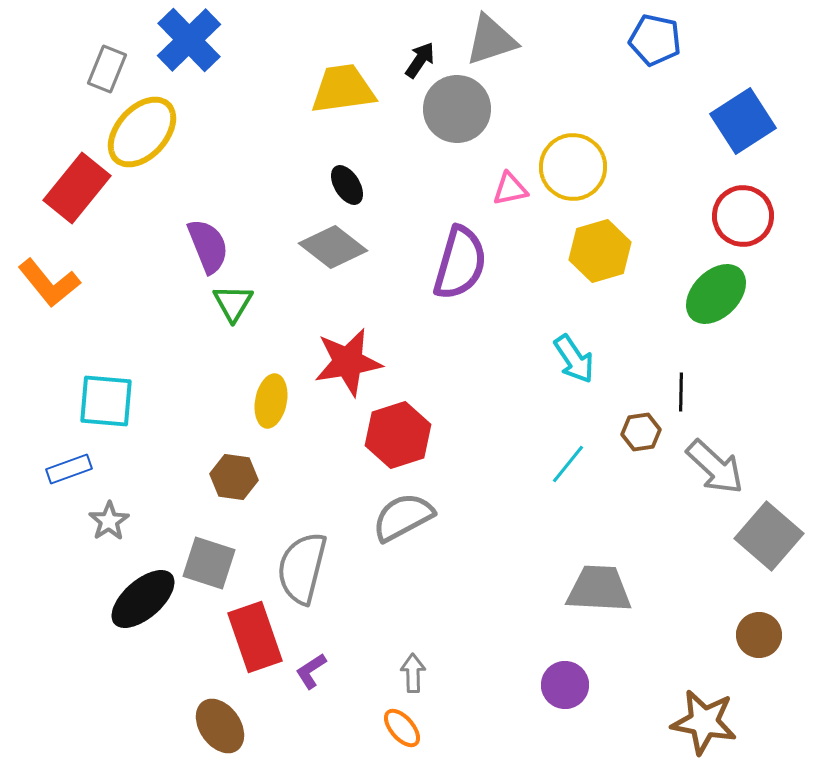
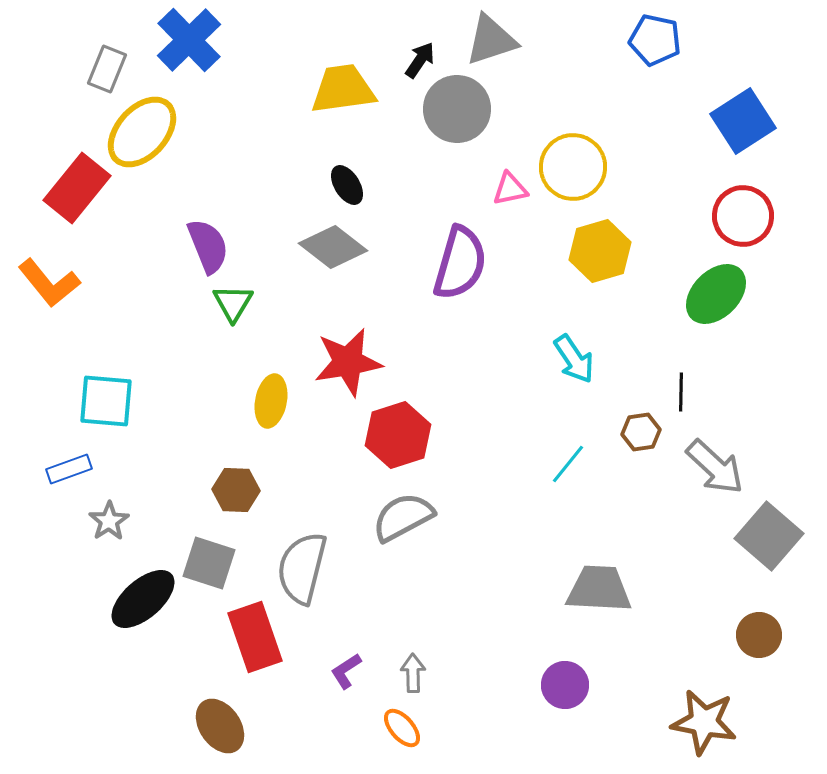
brown hexagon at (234, 477): moved 2 px right, 13 px down; rotated 6 degrees counterclockwise
purple L-shape at (311, 671): moved 35 px right
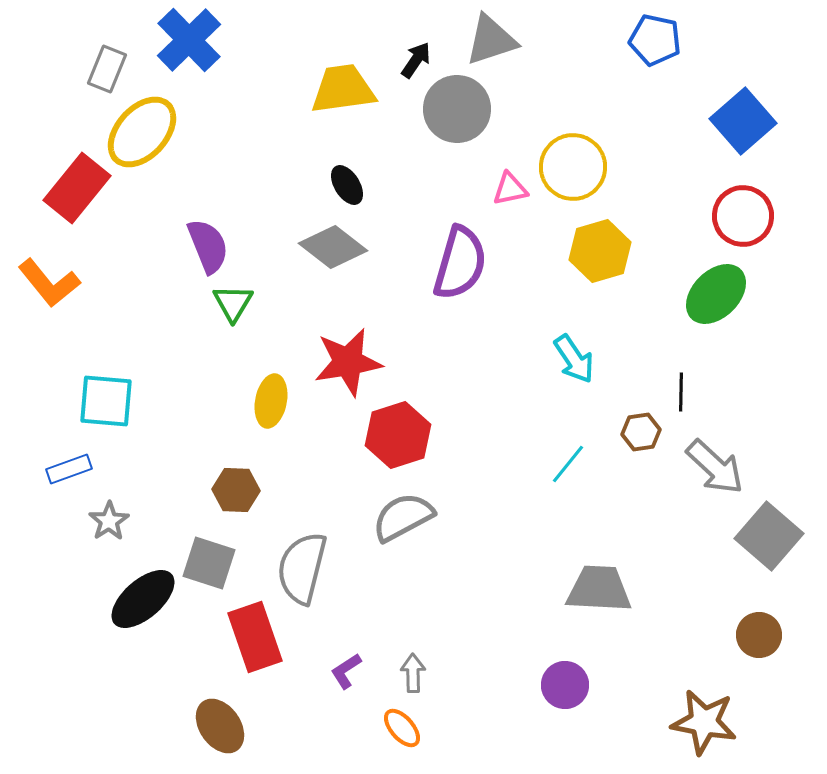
black arrow at (420, 60): moved 4 px left
blue square at (743, 121): rotated 8 degrees counterclockwise
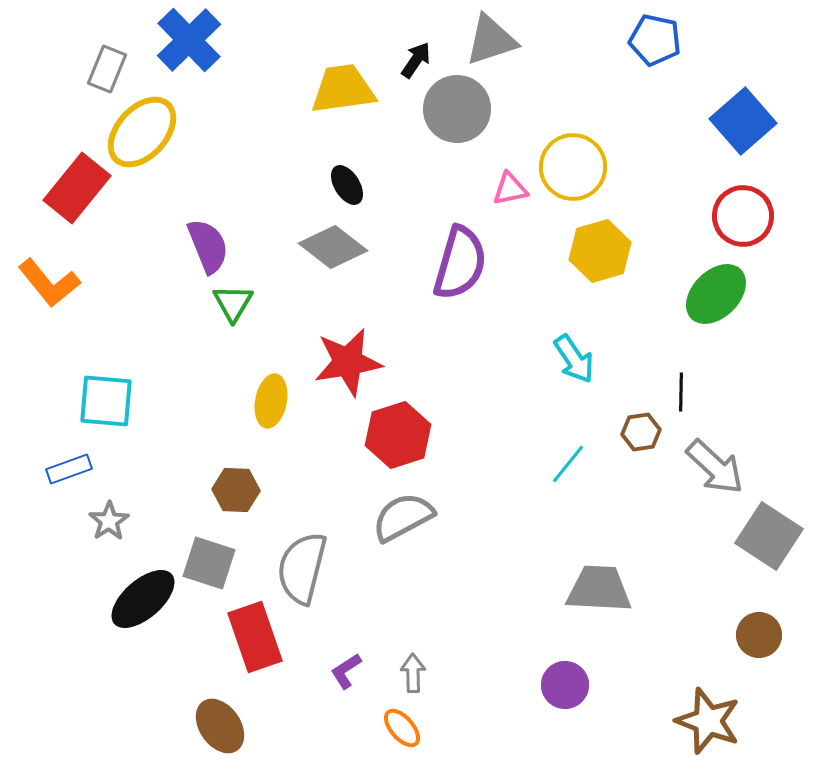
gray square at (769, 536): rotated 8 degrees counterclockwise
brown star at (704, 722): moved 4 px right, 1 px up; rotated 10 degrees clockwise
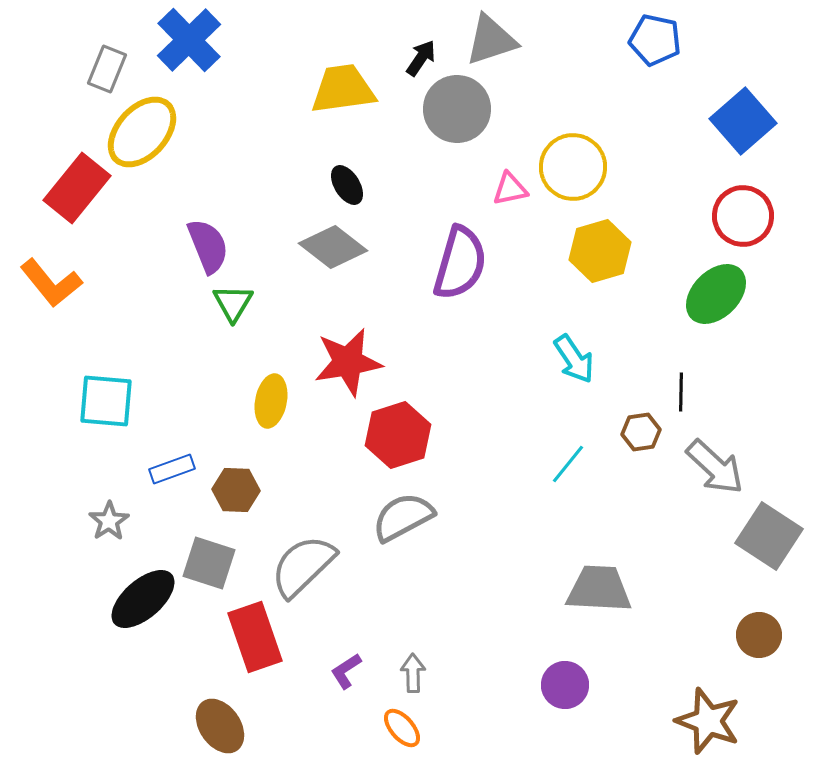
black arrow at (416, 60): moved 5 px right, 2 px up
orange L-shape at (49, 283): moved 2 px right
blue rectangle at (69, 469): moved 103 px right
gray semicircle at (302, 568): moved 1 px right, 2 px up; rotated 32 degrees clockwise
